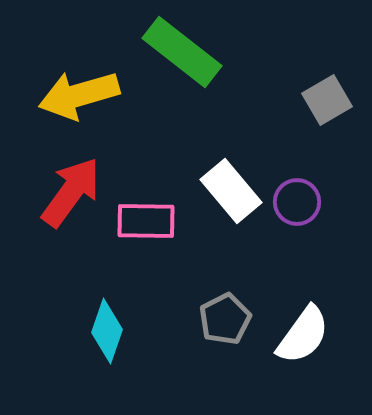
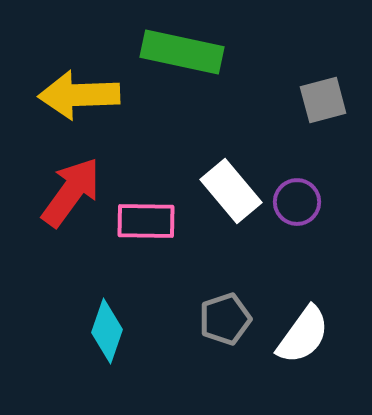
green rectangle: rotated 26 degrees counterclockwise
yellow arrow: rotated 14 degrees clockwise
gray square: moved 4 px left; rotated 15 degrees clockwise
gray pentagon: rotated 9 degrees clockwise
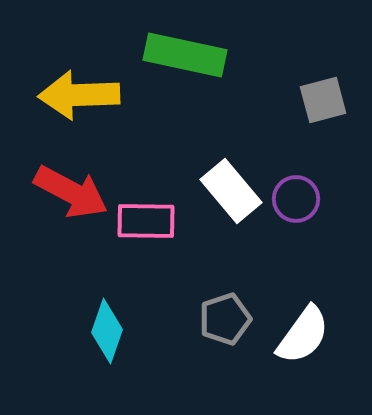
green rectangle: moved 3 px right, 3 px down
red arrow: rotated 82 degrees clockwise
purple circle: moved 1 px left, 3 px up
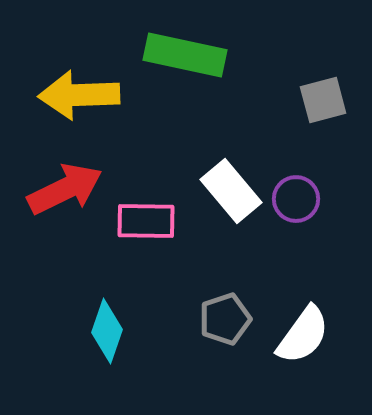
red arrow: moved 6 px left, 3 px up; rotated 54 degrees counterclockwise
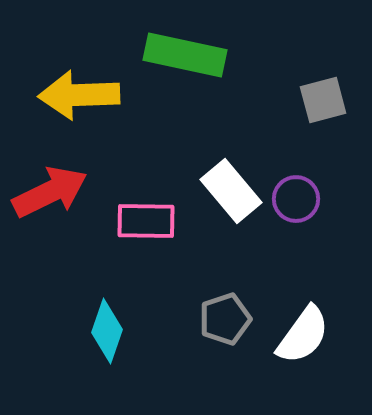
red arrow: moved 15 px left, 3 px down
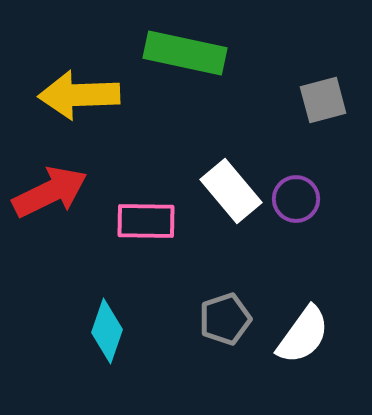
green rectangle: moved 2 px up
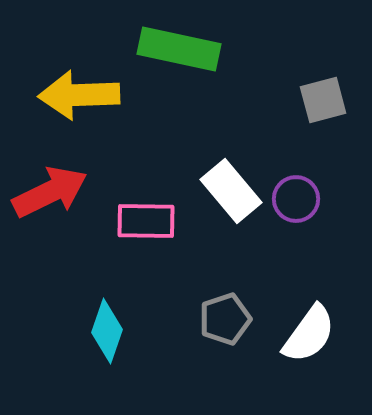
green rectangle: moved 6 px left, 4 px up
white semicircle: moved 6 px right, 1 px up
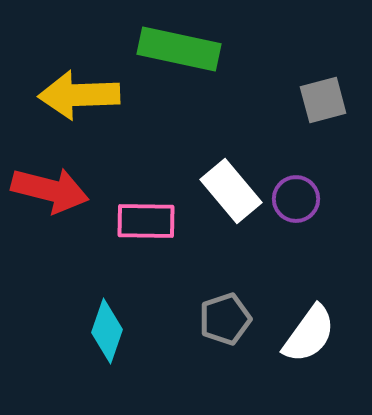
red arrow: moved 2 px up; rotated 40 degrees clockwise
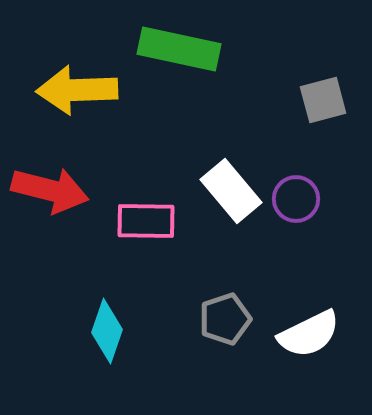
yellow arrow: moved 2 px left, 5 px up
white semicircle: rotated 28 degrees clockwise
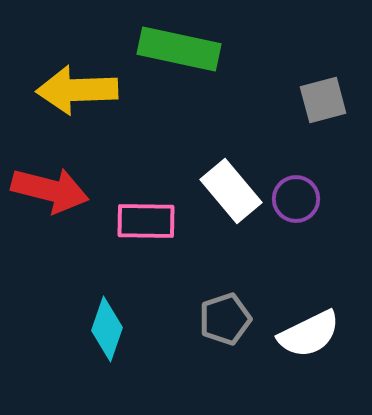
cyan diamond: moved 2 px up
